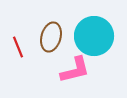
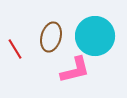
cyan circle: moved 1 px right
red line: moved 3 px left, 2 px down; rotated 10 degrees counterclockwise
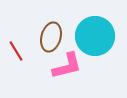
red line: moved 1 px right, 2 px down
pink L-shape: moved 8 px left, 4 px up
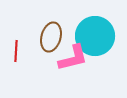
red line: rotated 35 degrees clockwise
pink L-shape: moved 6 px right, 8 px up
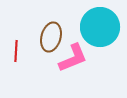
cyan circle: moved 5 px right, 9 px up
pink L-shape: rotated 8 degrees counterclockwise
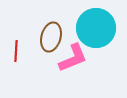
cyan circle: moved 4 px left, 1 px down
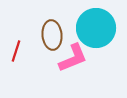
brown ellipse: moved 1 px right, 2 px up; rotated 20 degrees counterclockwise
red line: rotated 15 degrees clockwise
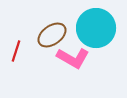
brown ellipse: rotated 60 degrees clockwise
pink L-shape: rotated 52 degrees clockwise
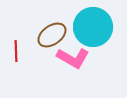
cyan circle: moved 3 px left, 1 px up
red line: rotated 20 degrees counterclockwise
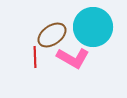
red line: moved 19 px right, 6 px down
